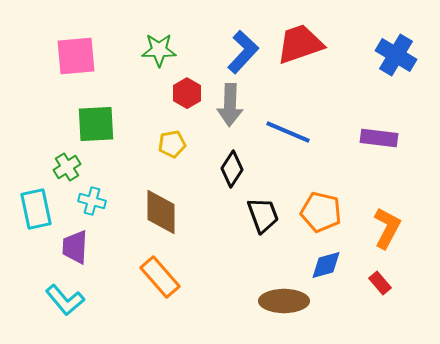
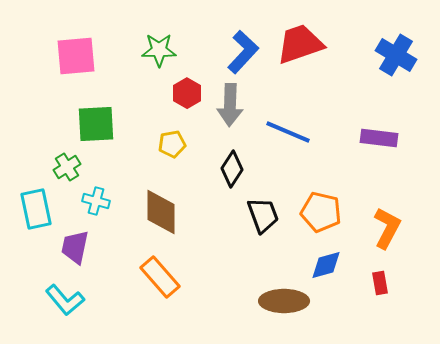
cyan cross: moved 4 px right
purple trapezoid: rotated 9 degrees clockwise
red rectangle: rotated 30 degrees clockwise
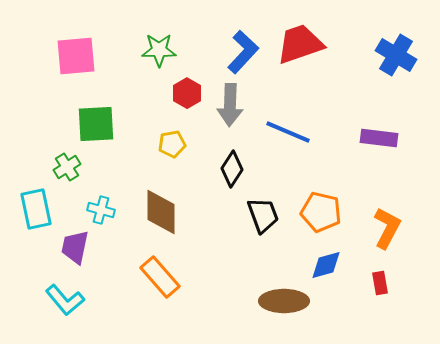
cyan cross: moved 5 px right, 9 px down
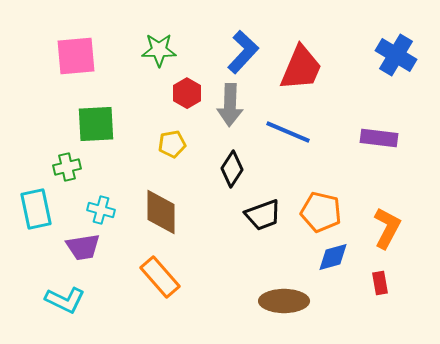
red trapezoid: moved 1 px right, 24 px down; rotated 132 degrees clockwise
green cross: rotated 20 degrees clockwise
black trapezoid: rotated 90 degrees clockwise
purple trapezoid: moved 8 px right; rotated 111 degrees counterclockwise
blue diamond: moved 7 px right, 8 px up
cyan L-shape: rotated 24 degrees counterclockwise
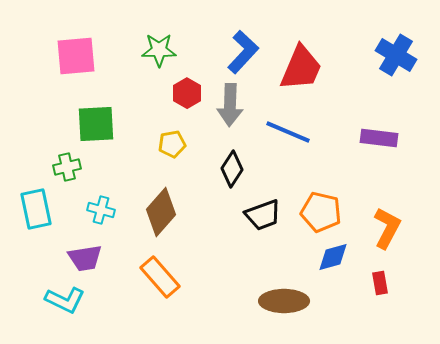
brown diamond: rotated 42 degrees clockwise
purple trapezoid: moved 2 px right, 11 px down
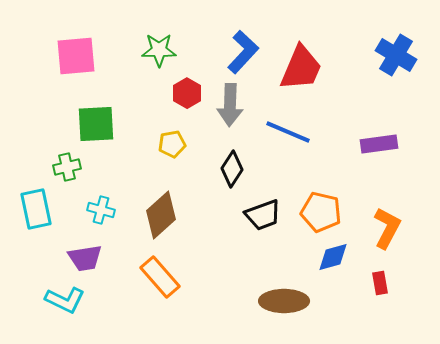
purple rectangle: moved 6 px down; rotated 15 degrees counterclockwise
brown diamond: moved 3 px down; rotated 6 degrees clockwise
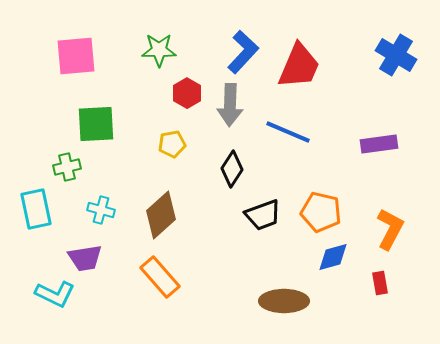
red trapezoid: moved 2 px left, 2 px up
orange L-shape: moved 3 px right, 1 px down
cyan L-shape: moved 10 px left, 6 px up
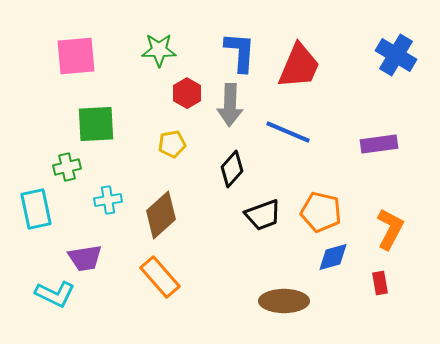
blue L-shape: moved 3 px left; rotated 39 degrees counterclockwise
black diamond: rotated 9 degrees clockwise
cyan cross: moved 7 px right, 10 px up; rotated 24 degrees counterclockwise
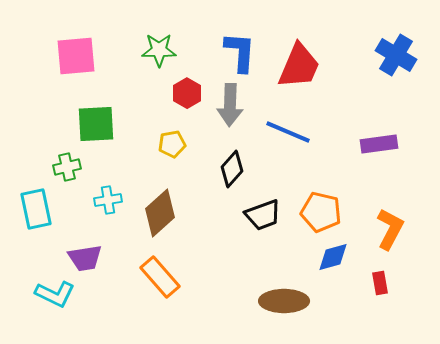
brown diamond: moved 1 px left, 2 px up
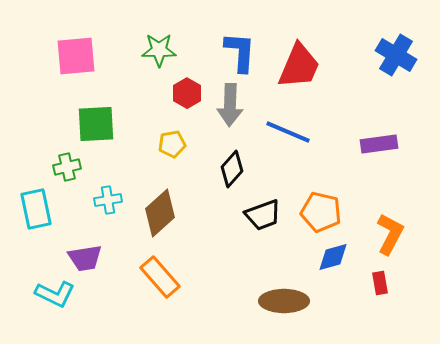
orange L-shape: moved 5 px down
